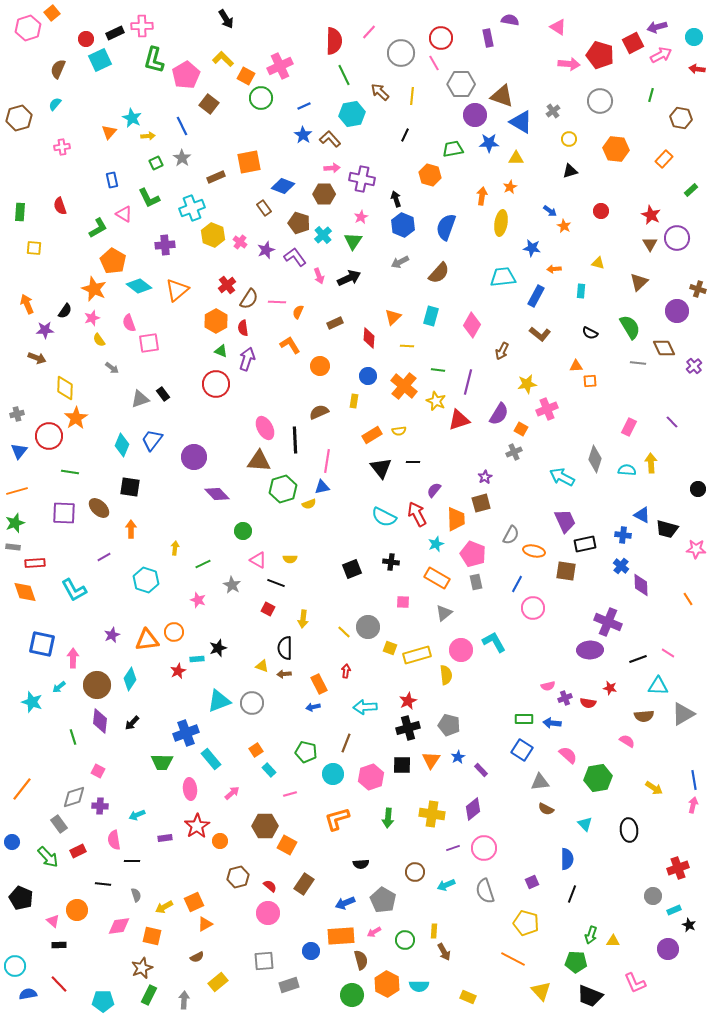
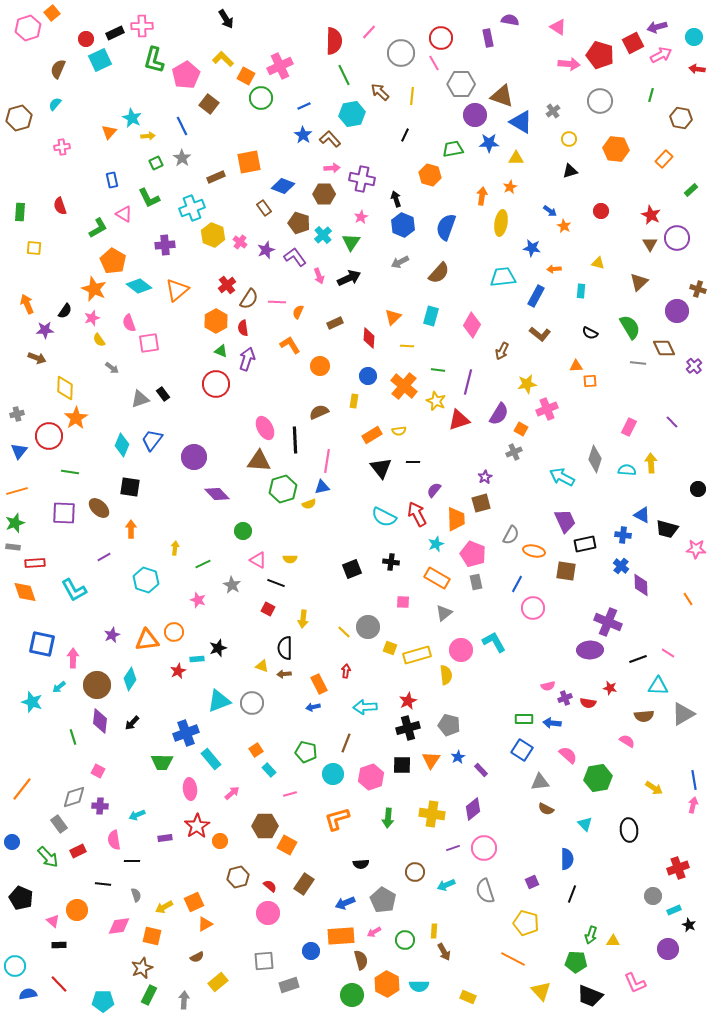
green triangle at (353, 241): moved 2 px left, 1 px down
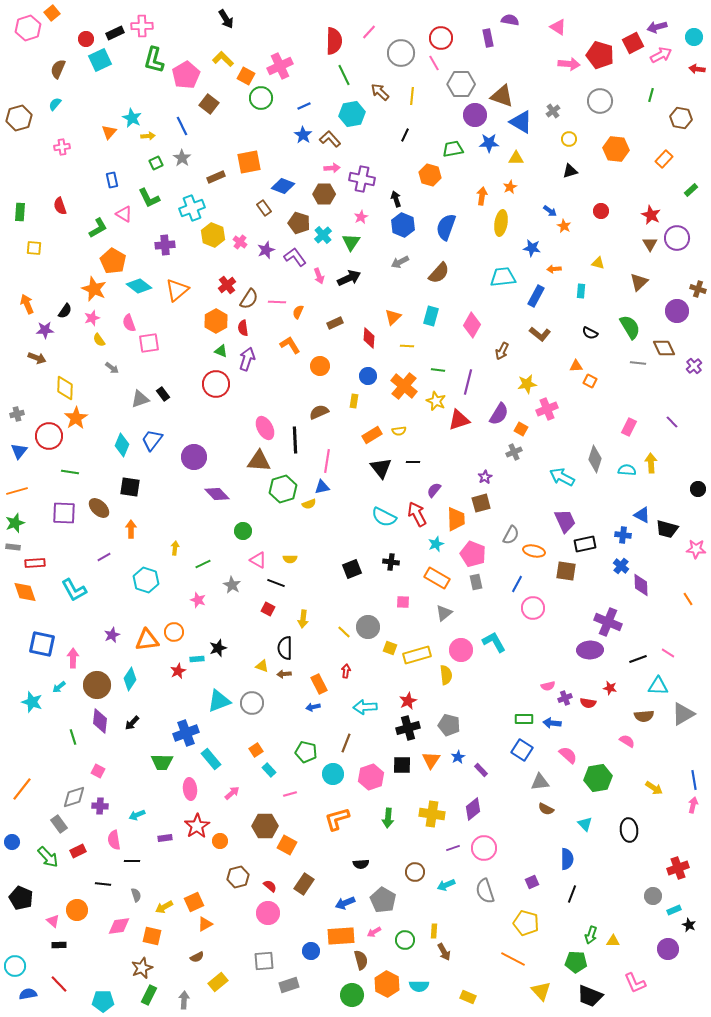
orange square at (590, 381): rotated 32 degrees clockwise
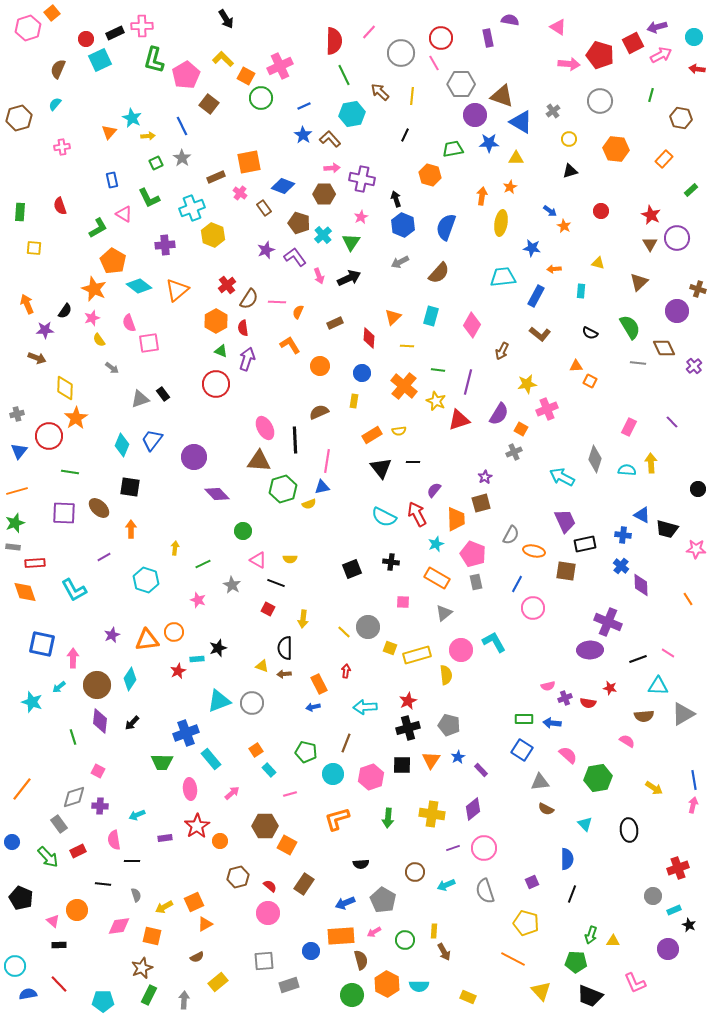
pink cross at (240, 242): moved 49 px up
blue circle at (368, 376): moved 6 px left, 3 px up
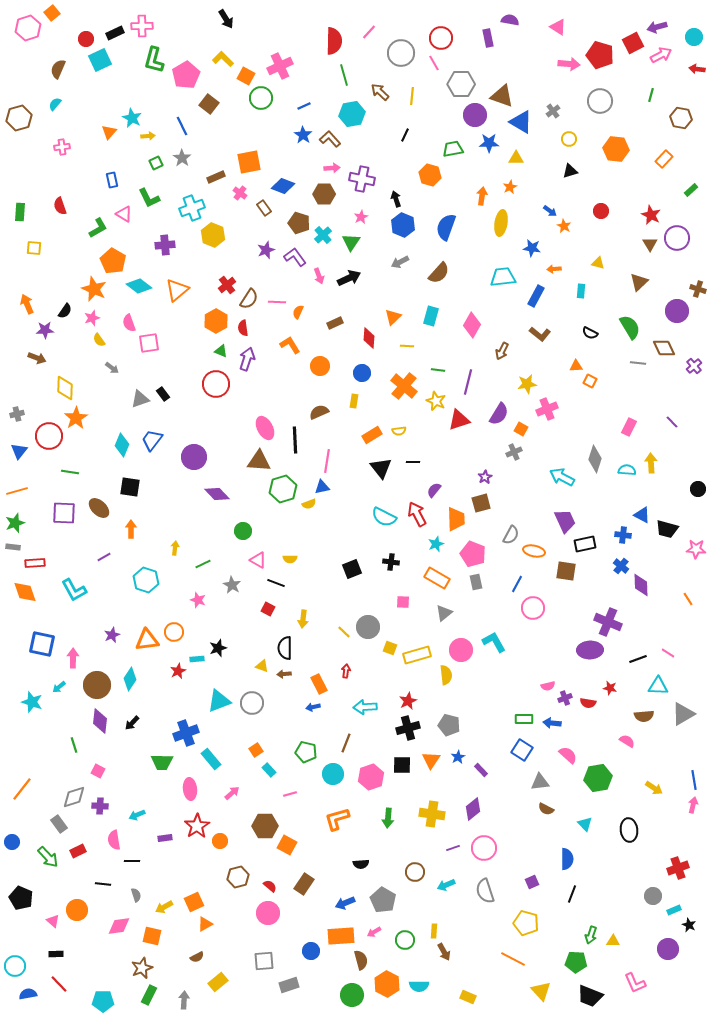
green line at (344, 75): rotated 10 degrees clockwise
green line at (73, 737): moved 1 px right, 8 px down
black rectangle at (59, 945): moved 3 px left, 9 px down
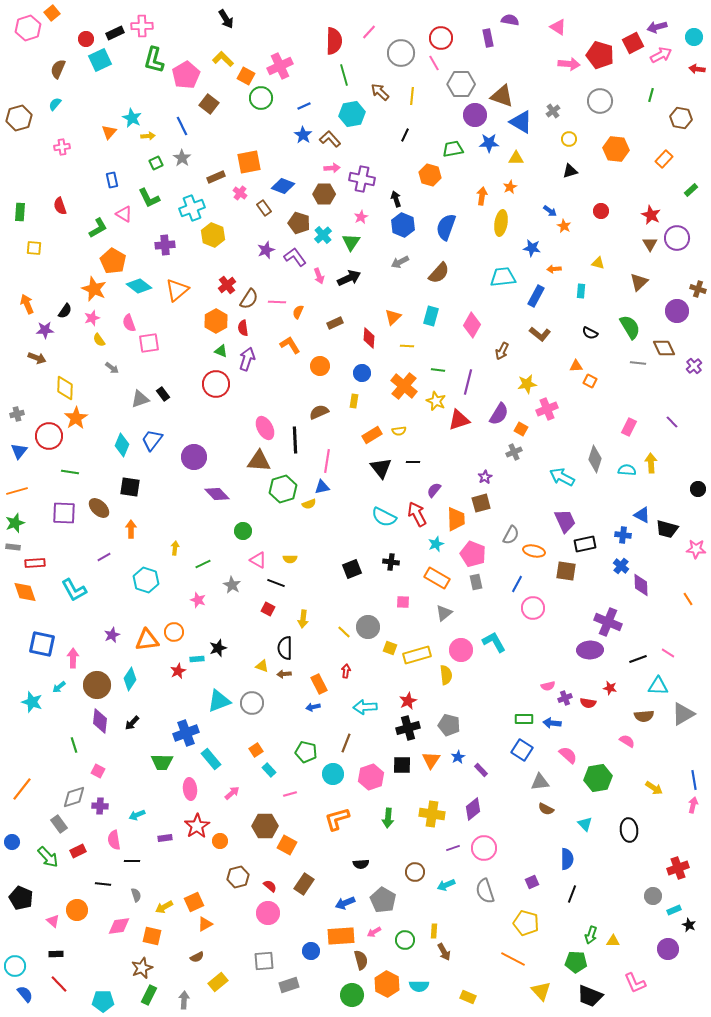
blue semicircle at (28, 994): moved 3 px left; rotated 60 degrees clockwise
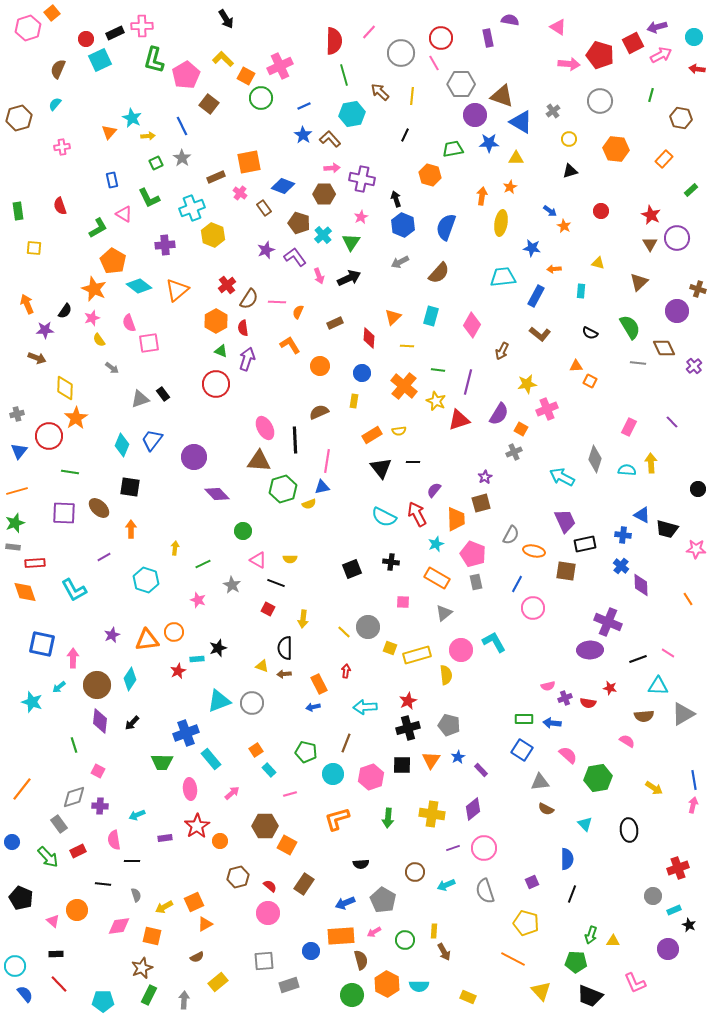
green rectangle at (20, 212): moved 2 px left, 1 px up; rotated 12 degrees counterclockwise
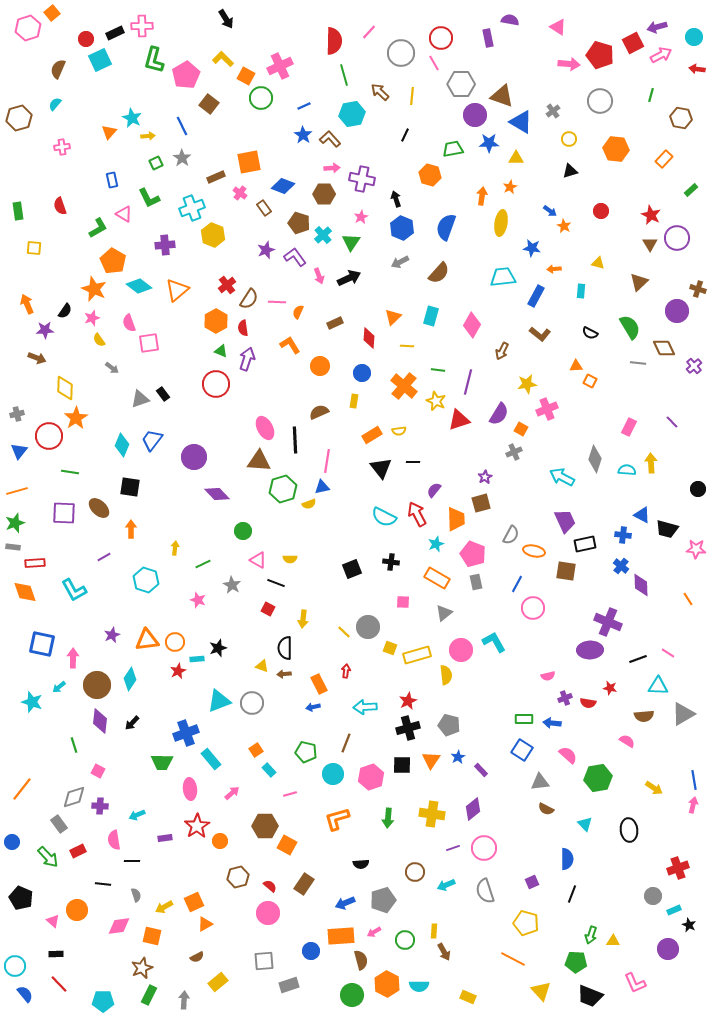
blue hexagon at (403, 225): moved 1 px left, 3 px down
orange circle at (174, 632): moved 1 px right, 10 px down
pink semicircle at (548, 686): moved 10 px up
gray pentagon at (383, 900): rotated 25 degrees clockwise
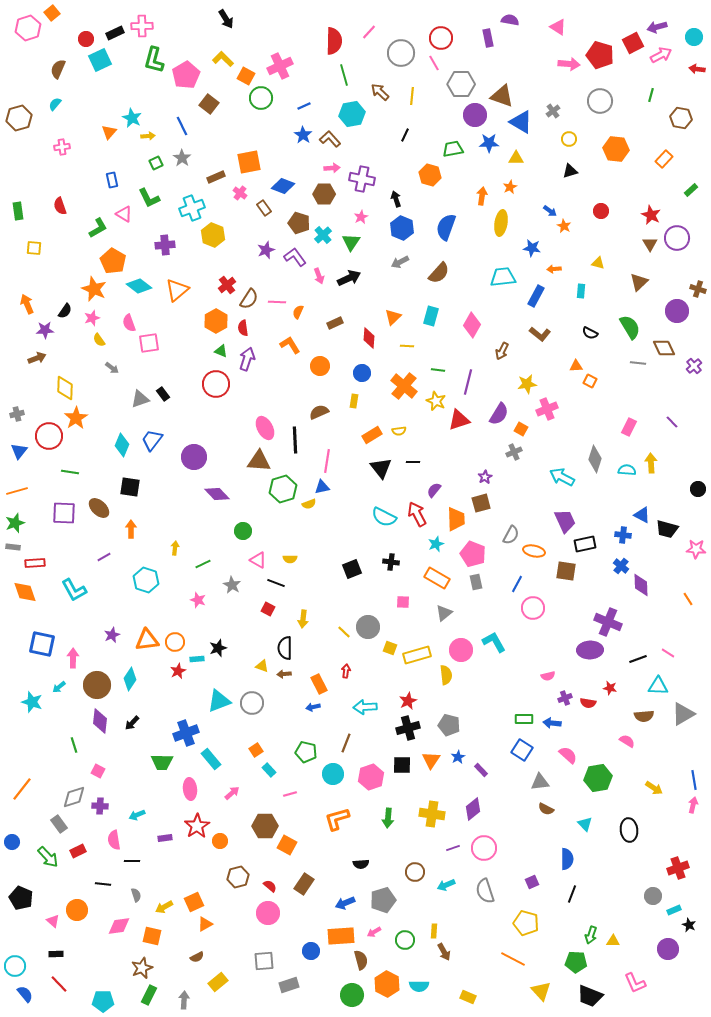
brown arrow at (37, 358): rotated 42 degrees counterclockwise
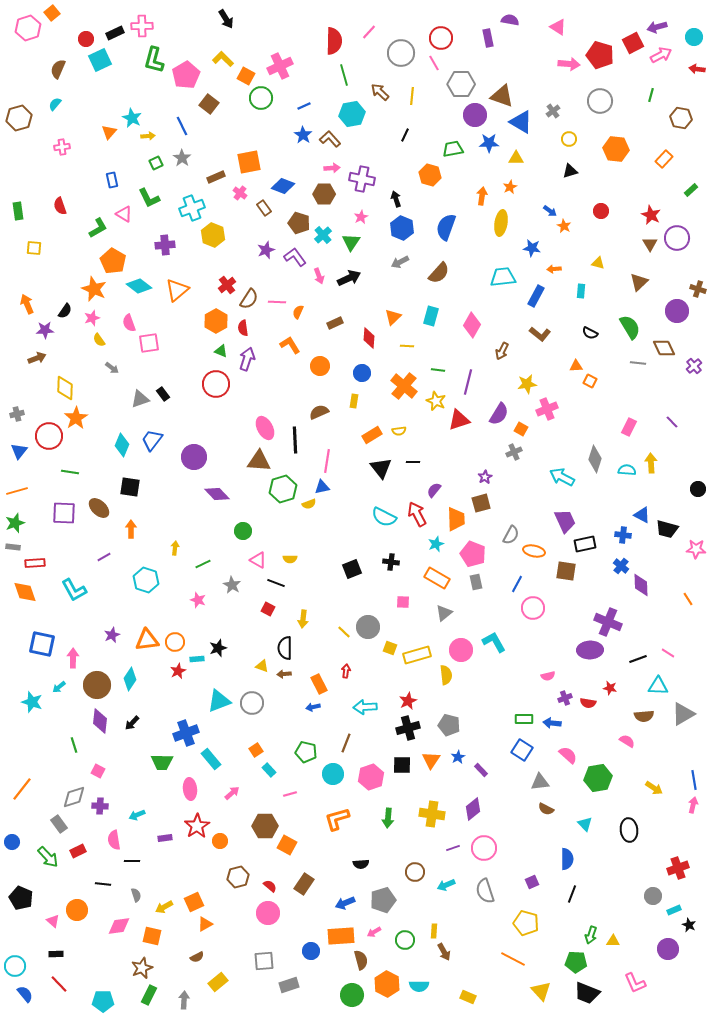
black trapezoid at (590, 996): moved 3 px left, 3 px up
